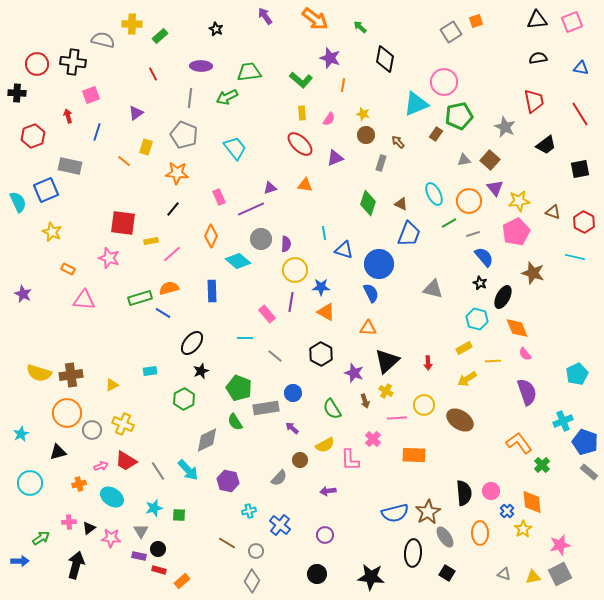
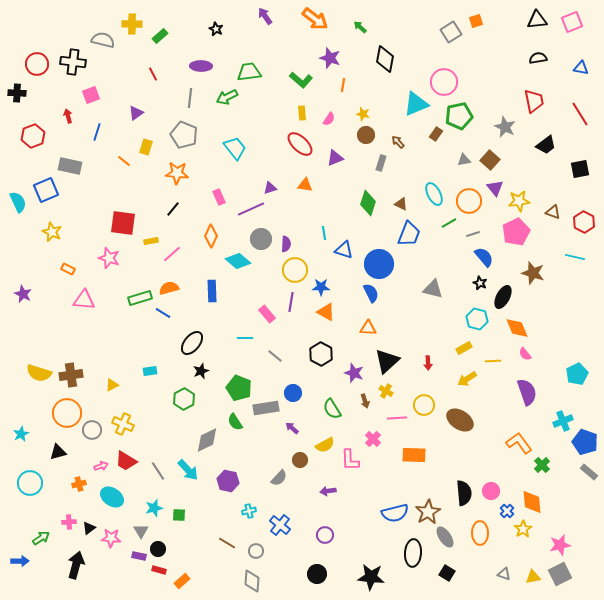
gray diamond at (252, 581): rotated 25 degrees counterclockwise
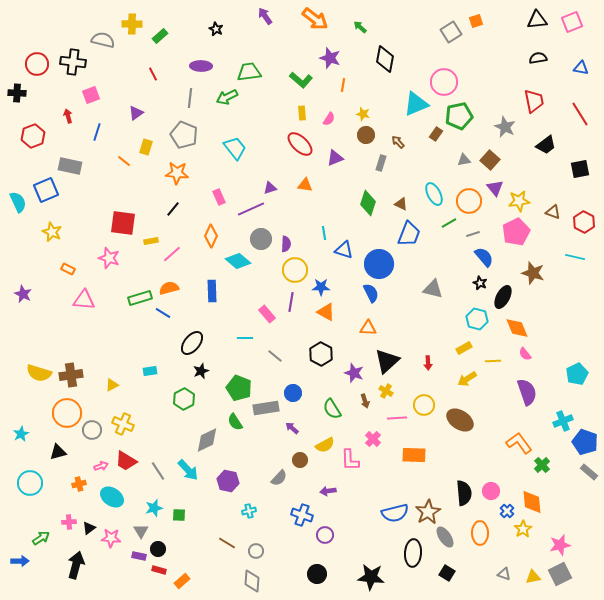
blue cross at (280, 525): moved 22 px right, 10 px up; rotated 20 degrees counterclockwise
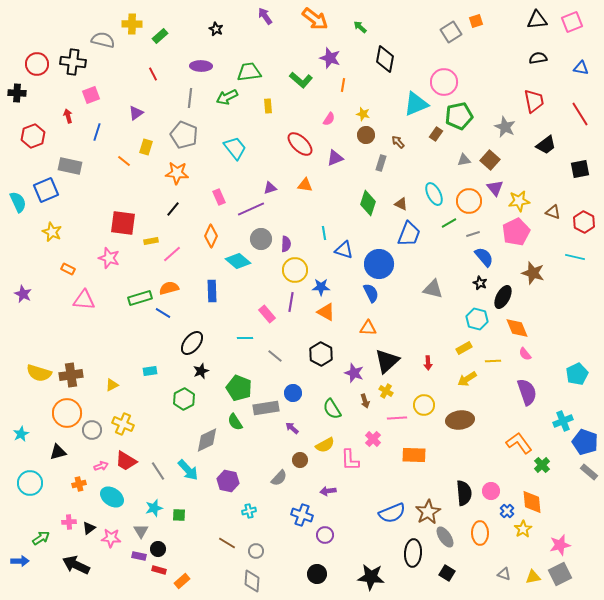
yellow rectangle at (302, 113): moved 34 px left, 7 px up
brown ellipse at (460, 420): rotated 40 degrees counterclockwise
blue semicircle at (395, 513): moved 3 px left; rotated 8 degrees counterclockwise
black arrow at (76, 565): rotated 80 degrees counterclockwise
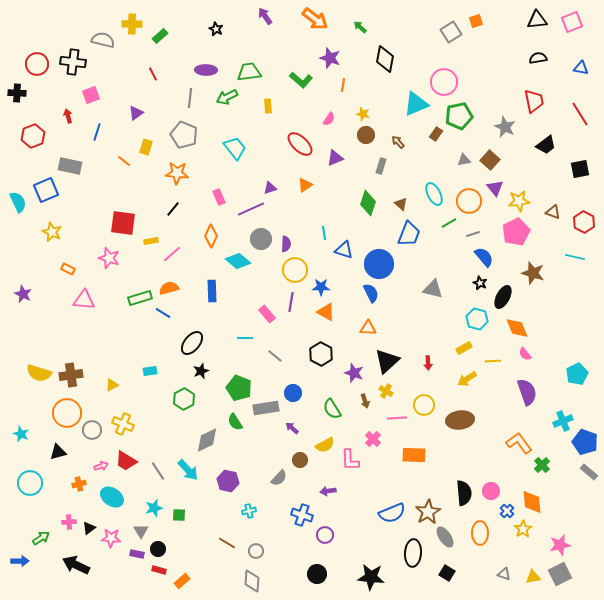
purple ellipse at (201, 66): moved 5 px right, 4 px down
gray rectangle at (381, 163): moved 3 px down
orange triangle at (305, 185): rotated 42 degrees counterclockwise
brown triangle at (401, 204): rotated 16 degrees clockwise
cyan star at (21, 434): rotated 21 degrees counterclockwise
purple rectangle at (139, 556): moved 2 px left, 2 px up
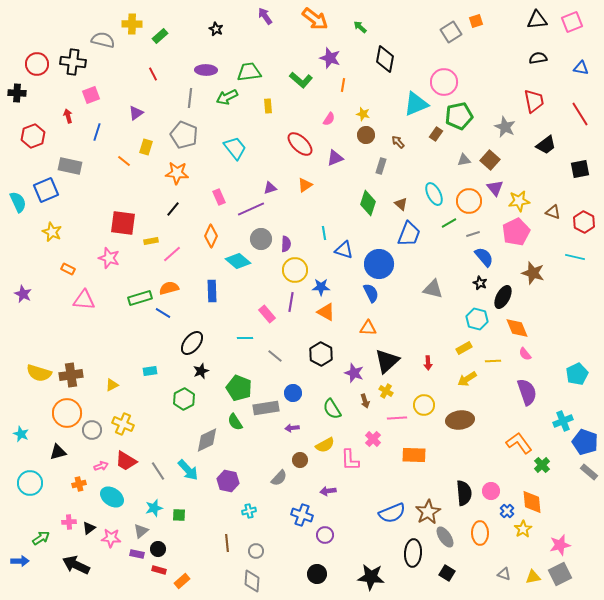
purple arrow at (292, 428): rotated 48 degrees counterclockwise
gray triangle at (141, 531): rotated 21 degrees clockwise
brown line at (227, 543): rotated 54 degrees clockwise
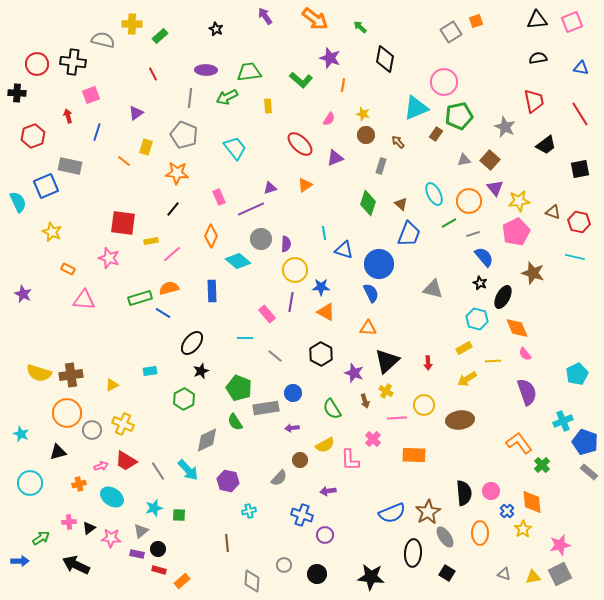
cyan triangle at (416, 104): moved 4 px down
blue square at (46, 190): moved 4 px up
red hexagon at (584, 222): moved 5 px left; rotated 15 degrees counterclockwise
gray circle at (256, 551): moved 28 px right, 14 px down
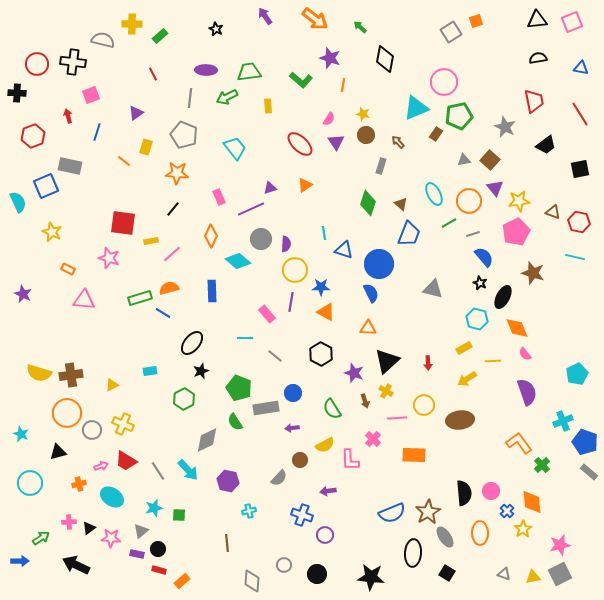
purple triangle at (335, 158): moved 1 px right, 16 px up; rotated 42 degrees counterclockwise
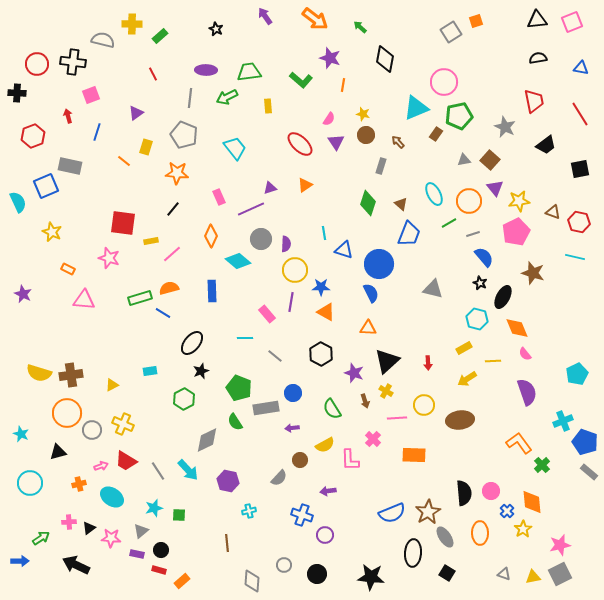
black circle at (158, 549): moved 3 px right, 1 px down
